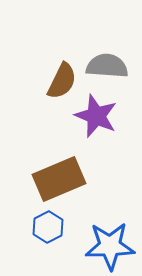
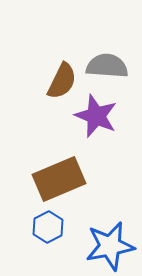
blue star: rotated 9 degrees counterclockwise
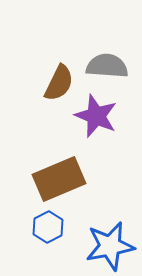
brown semicircle: moved 3 px left, 2 px down
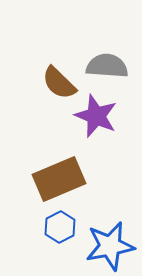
brown semicircle: rotated 108 degrees clockwise
blue hexagon: moved 12 px right
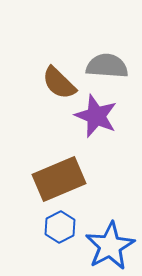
blue star: rotated 18 degrees counterclockwise
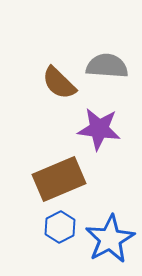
purple star: moved 3 px right, 13 px down; rotated 15 degrees counterclockwise
blue star: moved 7 px up
